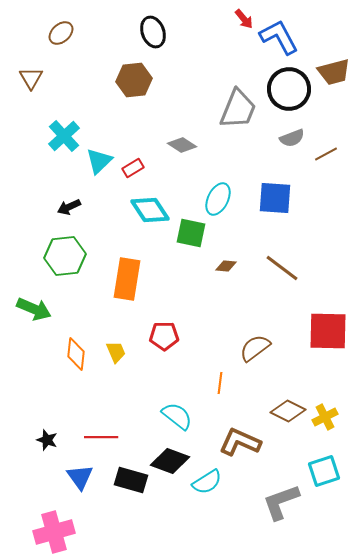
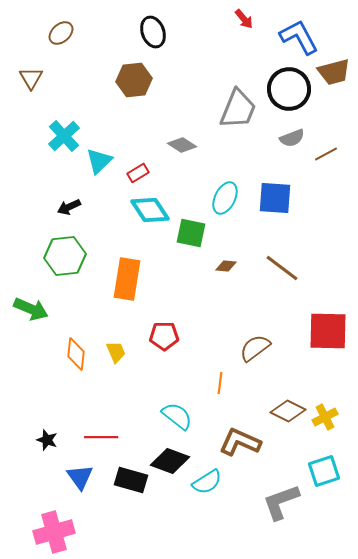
blue L-shape at (279, 37): moved 20 px right
red rectangle at (133, 168): moved 5 px right, 5 px down
cyan ellipse at (218, 199): moved 7 px right, 1 px up
green arrow at (34, 309): moved 3 px left
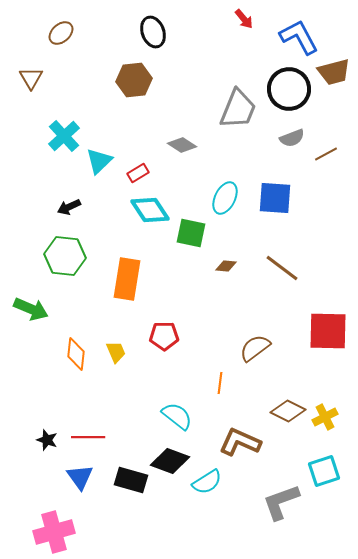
green hexagon at (65, 256): rotated 12 degrees clockwise
red line at (101, 437): moved 13 px left
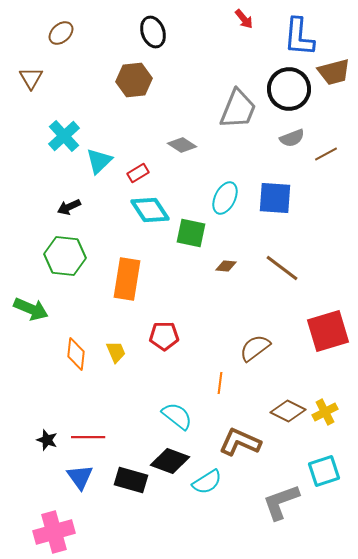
blue L-shape at (299, 37): rotated 147 degrees counterclockwise
red square at (328, 331): rotated 18 degrees counterclockwise
yellow cross at (325, 417): moved 5 px up
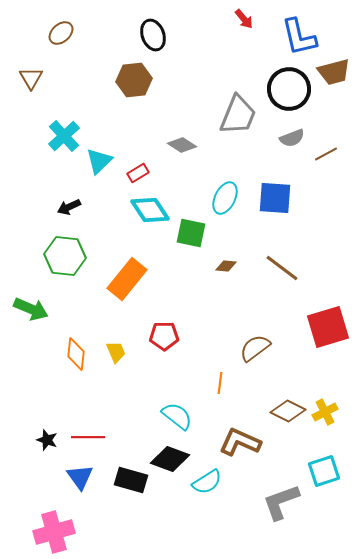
black ellipse at (153, 32): moved 3 px down
blue L-shape at (299, 37): rotated 18 degrees counterclockwise
gray trapezoid at (238, 109): moved 6 px down
orange rectangle at (127, 279): rotated 30 degrees clockwise
red square at (328, 331): moved 4 px up
black diamond at (170, 461): moved 2 px up
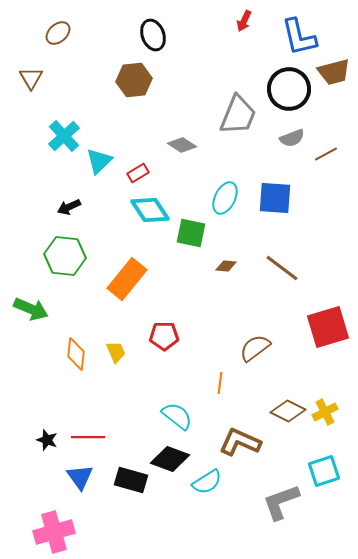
red arrow at (244, 19): moved 2 px down; rotated 65 degrees clockwise
brown ellipse at (61, 33): moved 3 px left
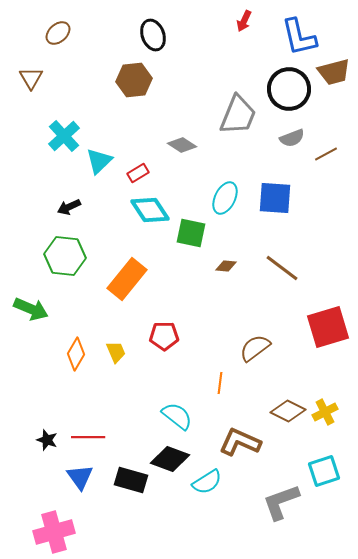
orange diamond at (76, 354): rotated 24 degrees clockwise
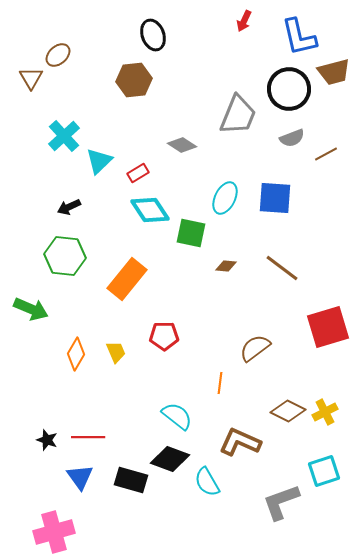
brown ellipse at (58, 33): moved 22 px down
cyan semicircle at (207, 482): rotated 92 degrees clockwise
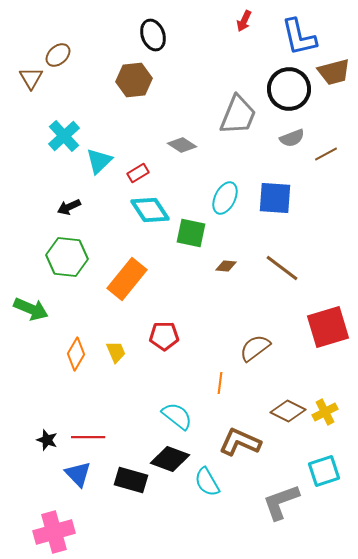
green hexagon at (65, 256): moved 2 px right, 1 px down
blue triangle at (80, 477): moved 2 px left, 3 px up; rotated 8 degrees counterclockwise
